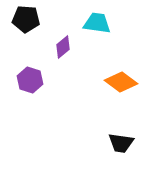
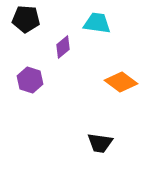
black trapezoid: moved 21 px left
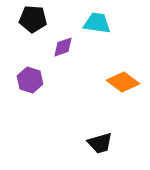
black pentagon: moved 7 px right
purple diamond: rotated 20 degrees clockwise
orange diamond: moved 2 px right
black trapezoid: rotated 24 degrees counterclockwise
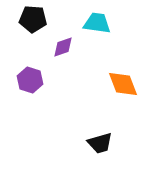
orange diamond: moved 2 px down; rotated 32 degrees clockwise
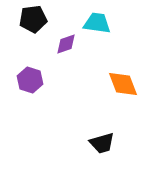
black pentagon: rotated 12 degrees counterclockwise
purple diamond: moved 3 px right, 3 px up
black trapezoid: moved 2 px right
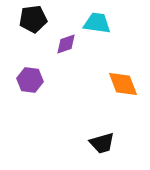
purple hexagon: rotated 10 degrees counterclockwise
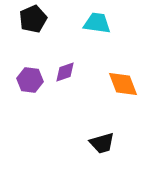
black pentagon: rotated 16 degrees counterclockwise
purple diamond: moved 1 px left, 28 px down
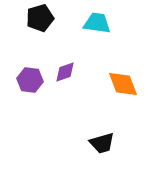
black pentagon: moved 7 px right, 1 px up; rotated 8 degrees clockwise
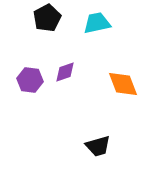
black pentagon: moved 7 px right; rotated 12 degrees counterclockwise
cyan trapezoid: rotated 20 degrees counterclockwise
black trapezoid: moved 4 px left, 3 px down
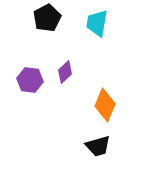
cyan trapezoid: rotated 68 degrees counterclockwise
purple diamond: rotated 25 degrees counterclockwise
orange diamond: moved 18 px left, 21 px down; rotated 44 degrees clockwise
